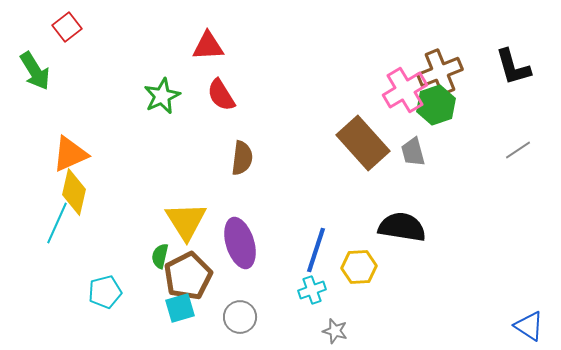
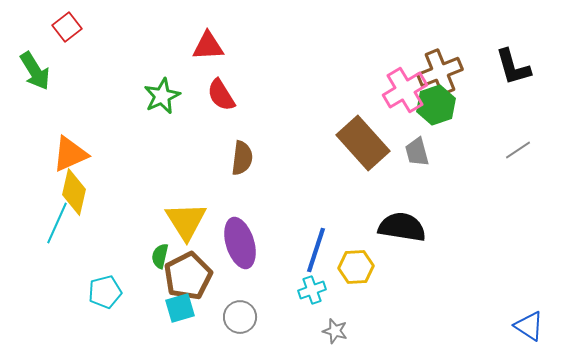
gray trapezoid: moved 4 px right
yellow hexagon: moved 3 px left
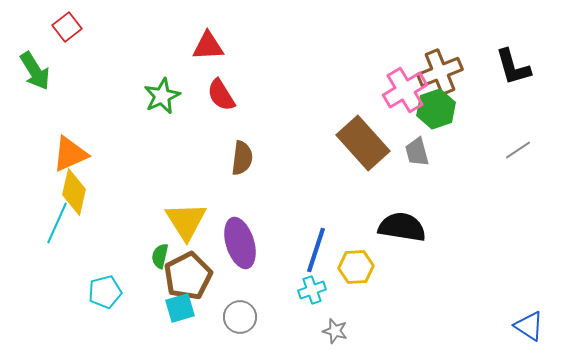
green hexagon: moved 4 px down
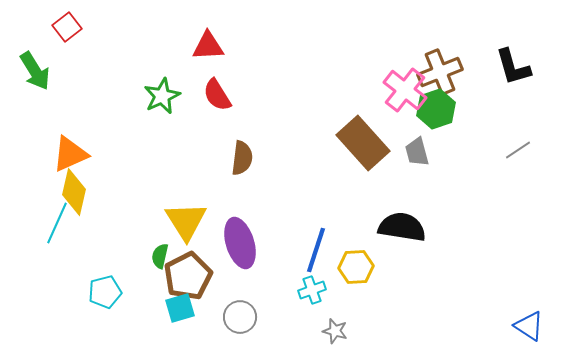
pink cross: rotated 21 degrees counterclockwise
red semicircle: moved 4 px left
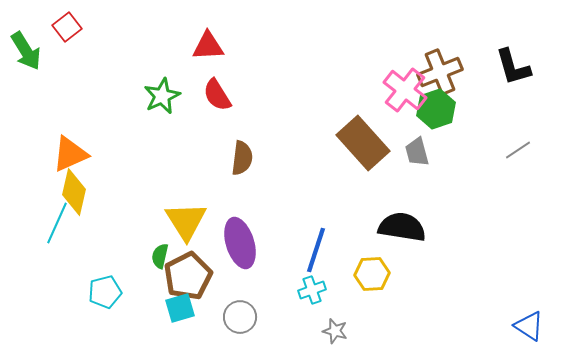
green arrow: moved 9 px left, 20 px up
yellow hexagon: moved 16 px right, 7 px down
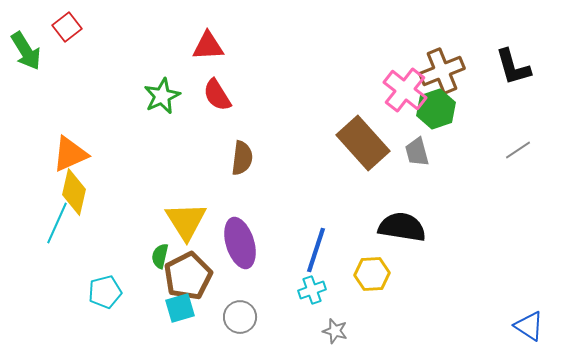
brown cross: moved 2 px right, 1 px up
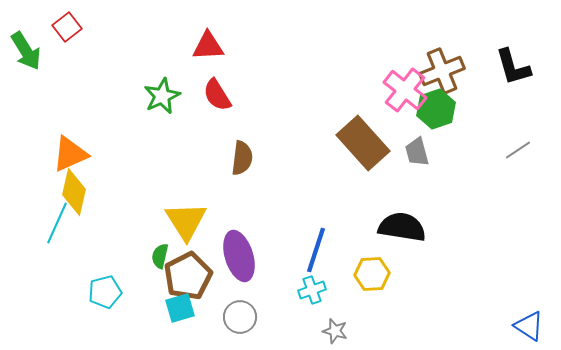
purple ellipse: moved 1 px left, 13 px down
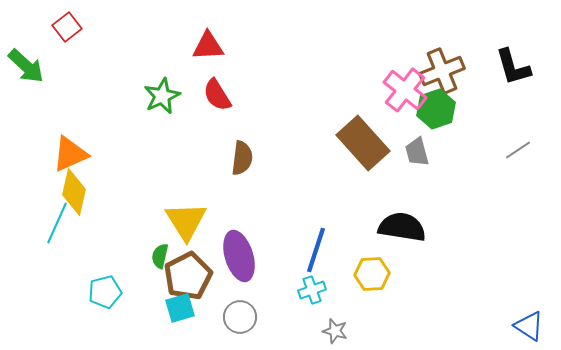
green arrow: moved 15 px down; rotated 15 degrees counterclockwise
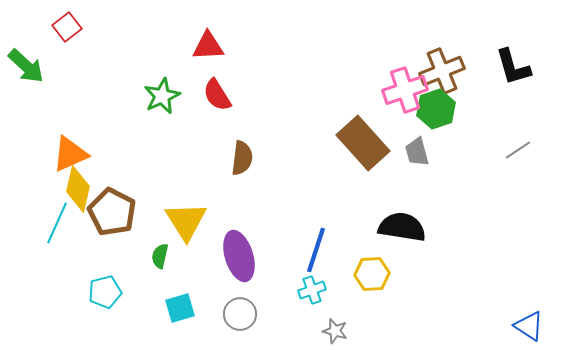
pink cross: rotated 33 degrees clockwise
yellow diamond: moved 4 px right, 3 px up
brown pentagon: moved 76 px left, 64 px up; rotated 18 degrees counterclockwise
gray circle: moved 3 px up
